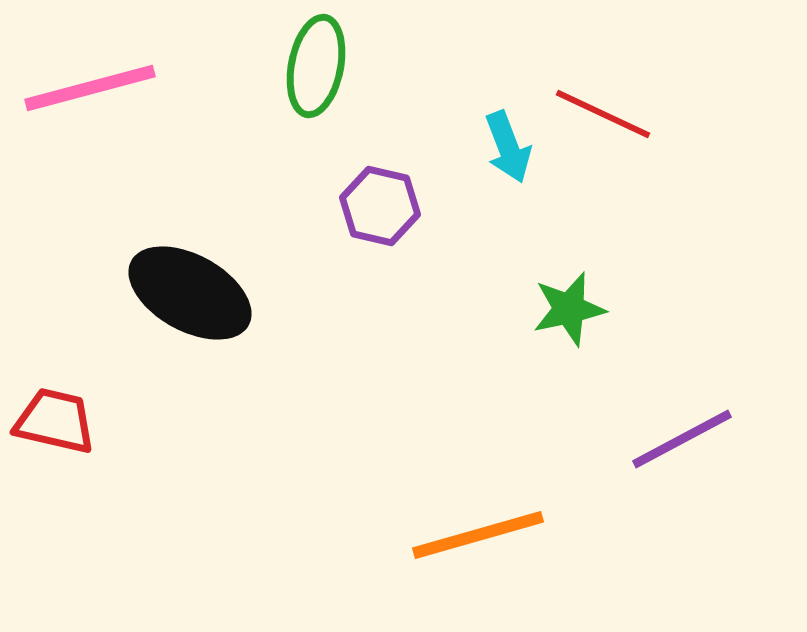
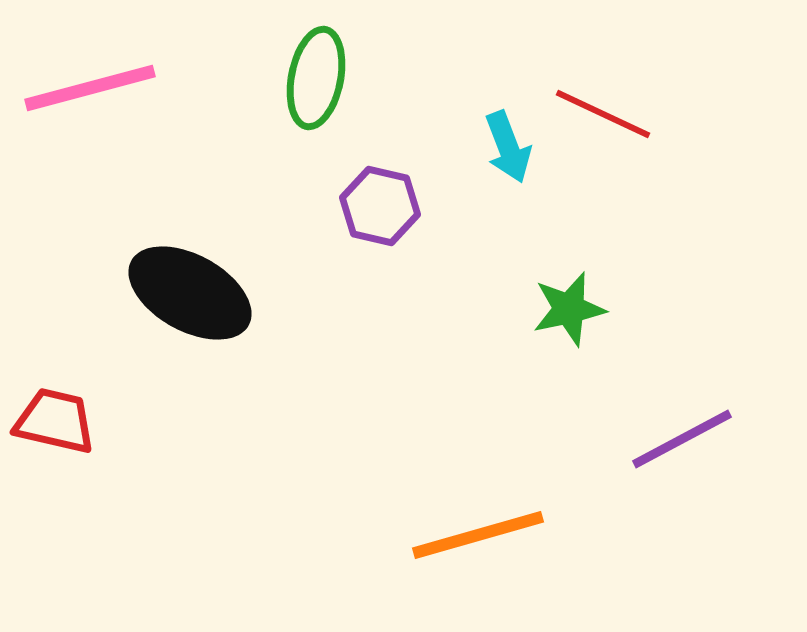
green ellipse: moved 12 px down
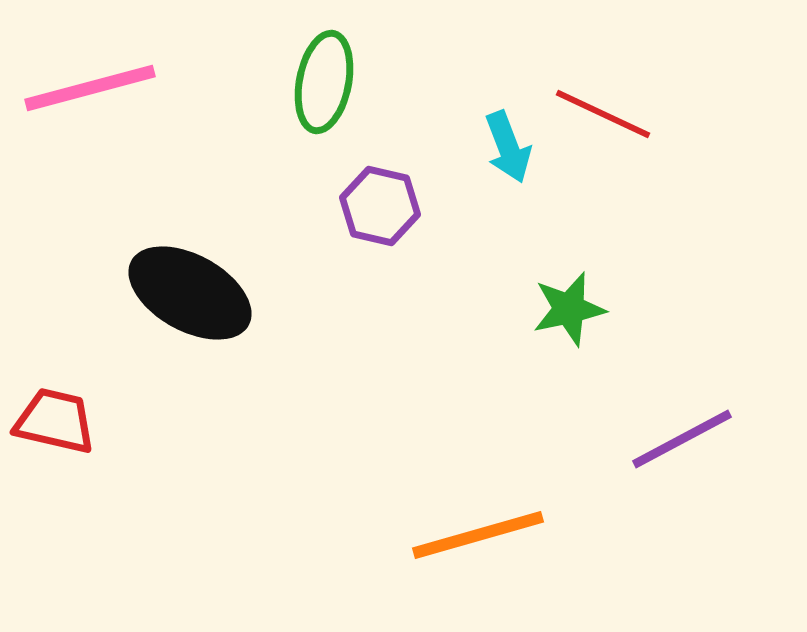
green ellipse: moved 8 px right, 4 px down
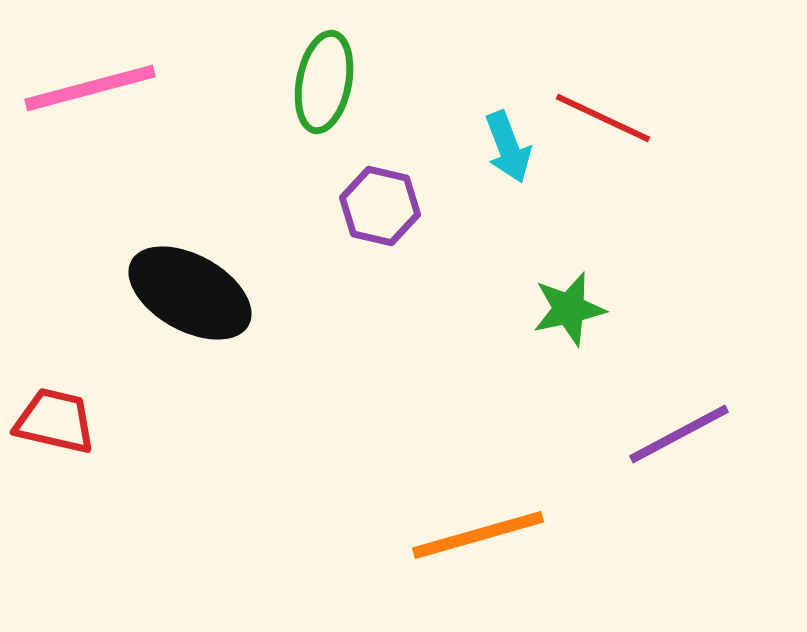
red line: moved 4 px down
purple line: moved 3 px left, 5 px up
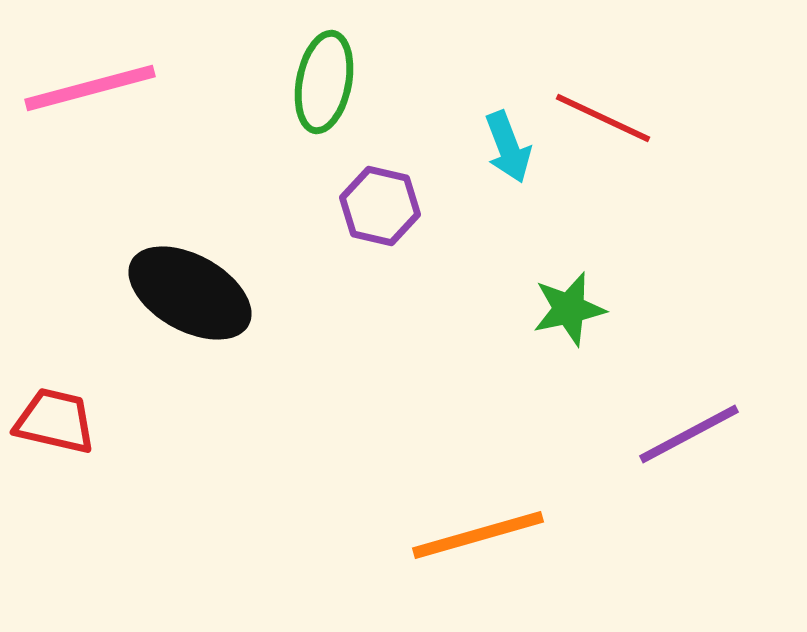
purple line: moved 10 px right
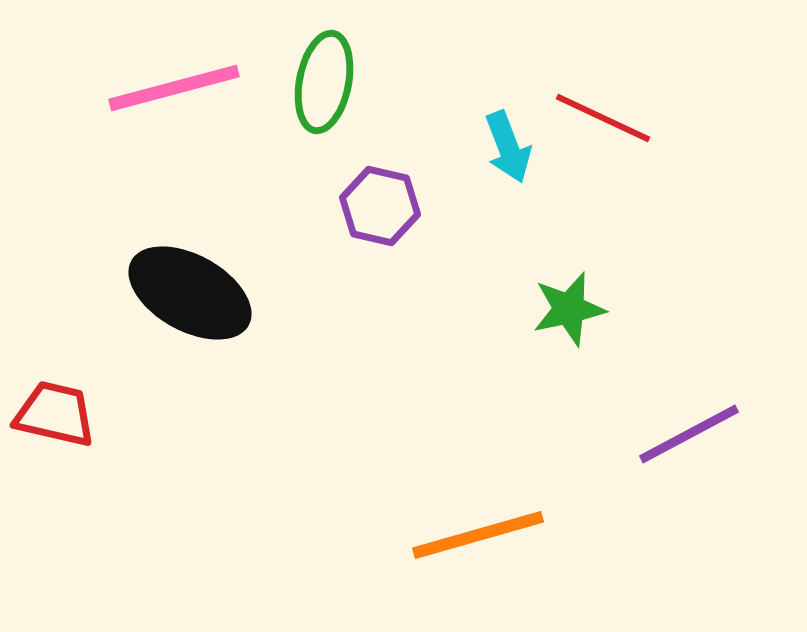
pink line: moved 84 px right
red trapezoid: moved 7 px up
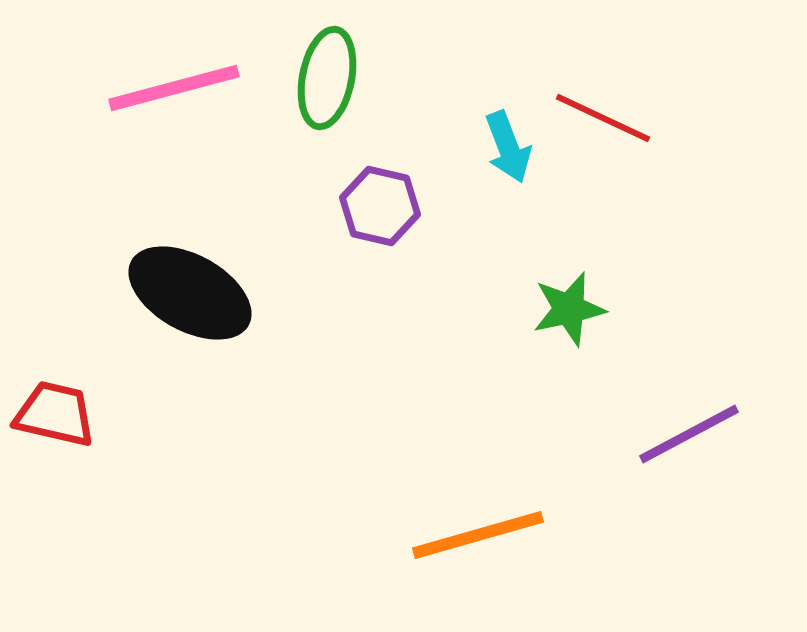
green ellipse: moved 3 px right, 4 px up
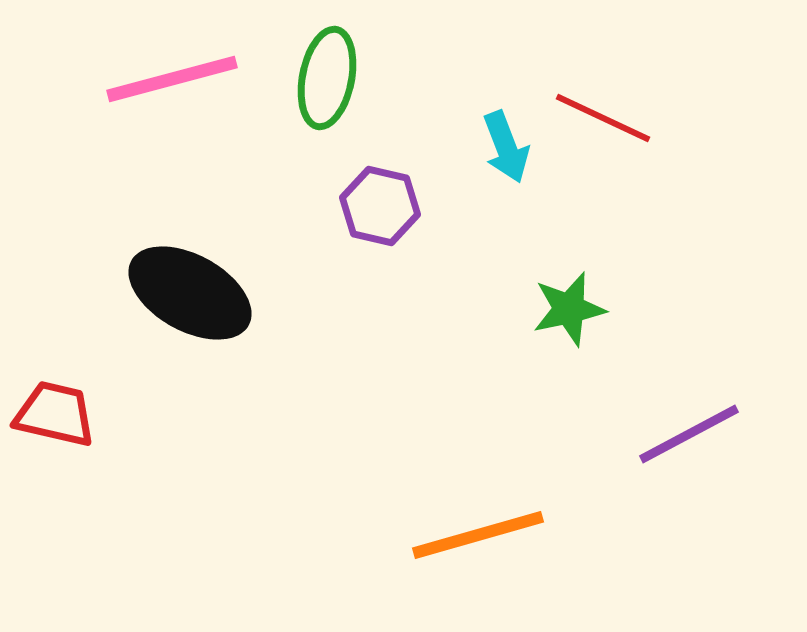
pink line: moved 2 px left, 9 px up
cyan arrow: moved 2 px left
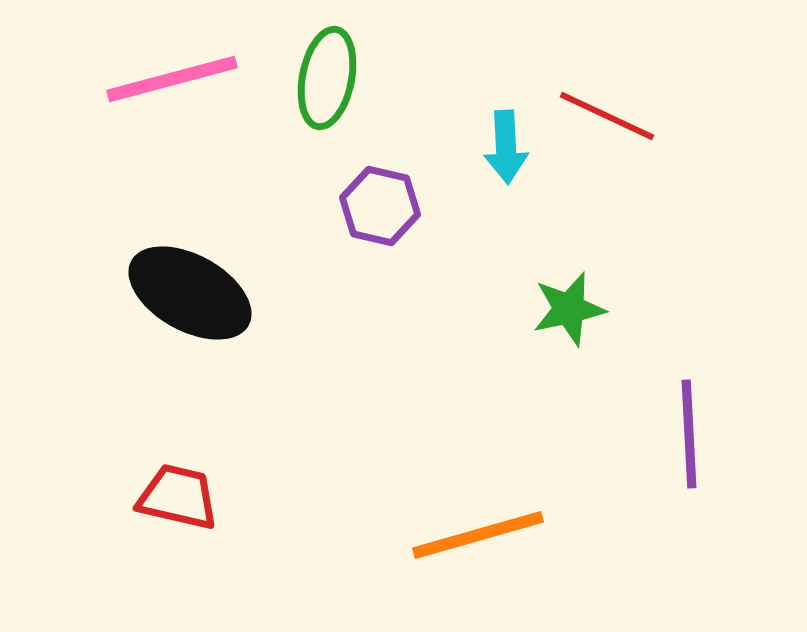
red line: moved 4 px right, 2 px up
cyan arrow: rotated 18 degrees clockwise
red trapezoid: moved 123 px right, 83 px down
purple line: rotated 65 degrees counterclockwise
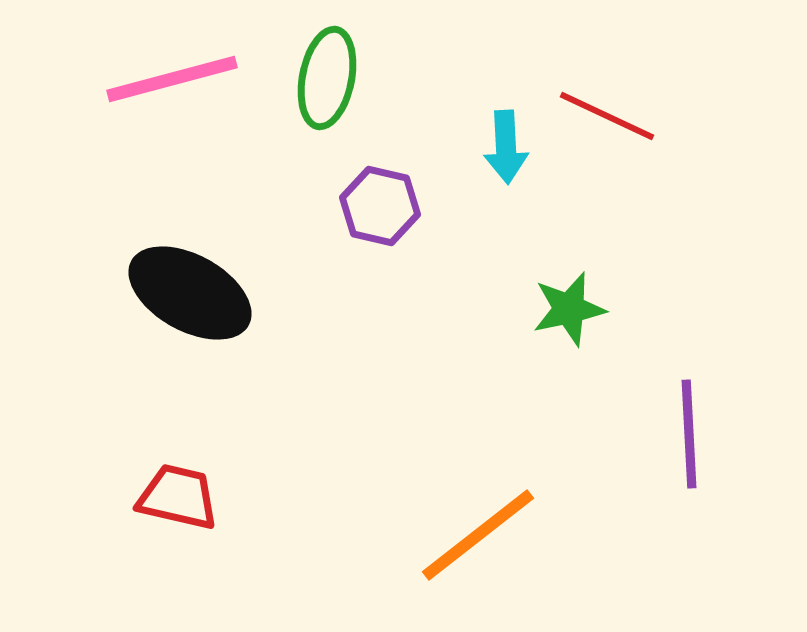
orange line: rotated 22 degrees counterclockwise
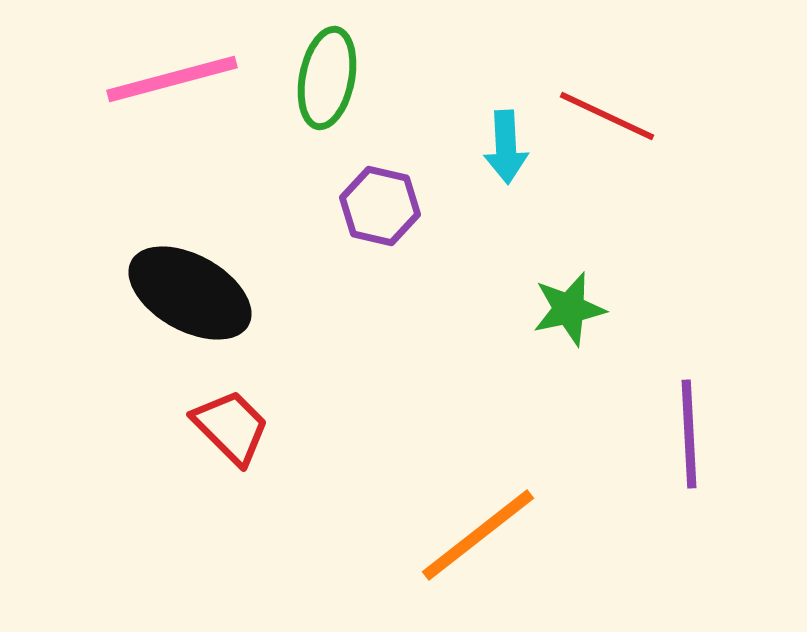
red trapezoid: moved 53 px right, 70 px up; rotated 32 degrees clockwise
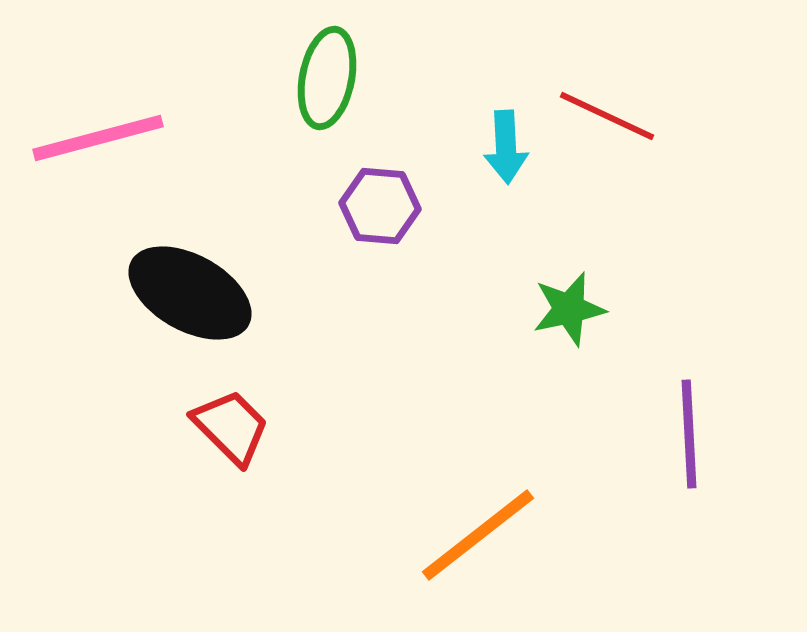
pink line: moved 74 px left, 59 px down
purple hexagon: rotated 8 degrees counterclockwise
